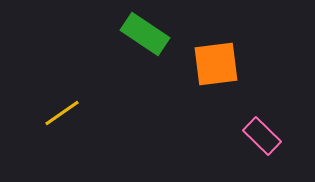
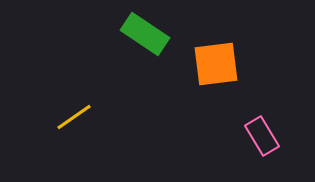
yellow line: moved 12 px right, 4 px down
pink rectangle: rotated 15 degrees clockwise
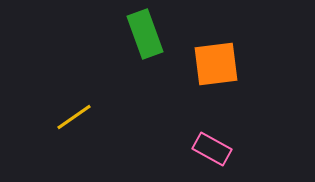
green rectangle: rotated 36 degrees clockwise
pink rectangle: moved 50 px left, 13 px down; rotated 30 degrees counterclockwise
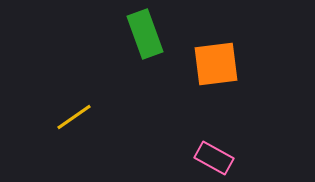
pink rectangle: moved 2 px right, 9 px down
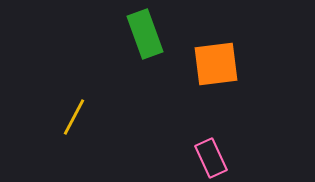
yellow line: rotated 27 degrees counterclockwise
pink rectangle: moved 3 px left; rotated 36 degrees clockwise
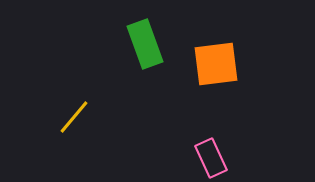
green rectangle: moved 10 px down
yellow line: rotated 12 degrees clockwise
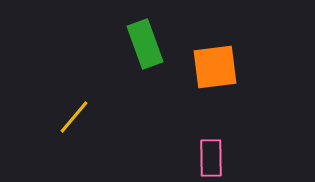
orange square: moved 1 px left, 3 px down
pink rectangle: rotated 24 degrees clockwise
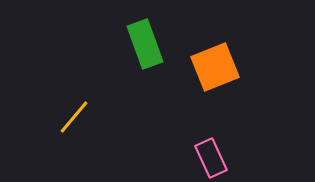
orange square: rotated 15 degrees counterclockwise
pink rectangle: rotated 24 degrees counterclockwise
